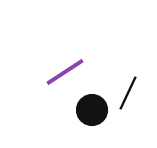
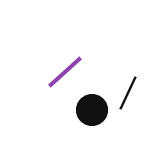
purple line: rotated 9 degrees counterclockwise
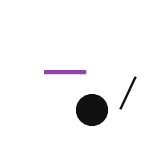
purple line: rotated 42 degrees clockwise
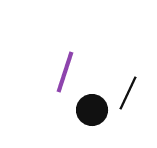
purple line: rotated 72 degrees counterclockwise
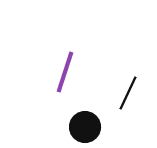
black circle: moved 7 px left, 17 px down
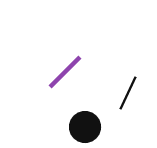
purple line: rotated 27 degrees clockwise
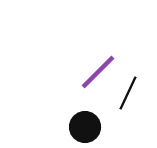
purple line: moved 33 px right
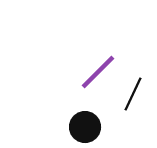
black line: moved 5 px right, 1 px down
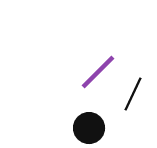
black circle: moved 4 px right, 1 px down
